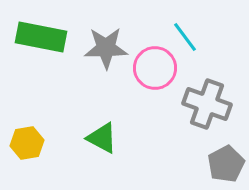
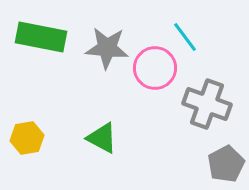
gray star: moved 1 px right; rotated 6 degrees clockwise
yellow hexagon: moved 5 px up
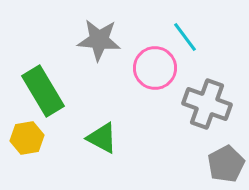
green rectangle: moved 2 px right, 54 px down; rotated 48 degrees clockwise
gray star: moved 8 px left, 8 px up
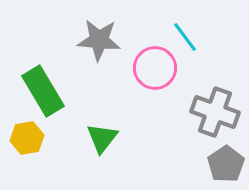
gray cross: moved 8 px right, 8 px down
green triangle: rotated 40 degrees clockwise
gray pentagon: rotated 6 degrees counterclockwise
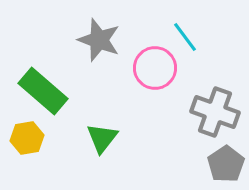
gray star: rotated 15 degrees clockwise
green rectangle: rotated 18 degrees counterclockwise
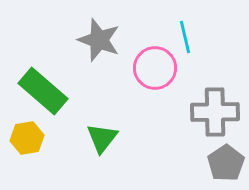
cyan line: rotated 24 degrees clockwise
gray cross: rotated 21 degrees counterclockwise
gray pentagon: moved 1 px up
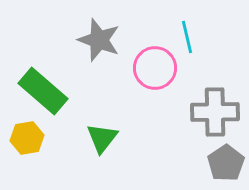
cyan line: moved 2 px right
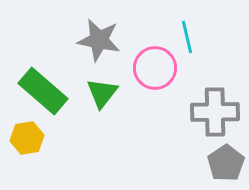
gray star: rotated 9 degrees counterclockwise
green triangle: moved 45 px up
